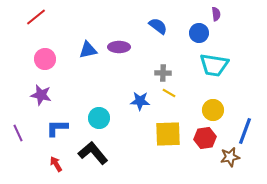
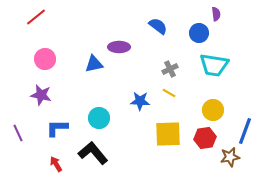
blue triangle: moved 6 px right, 14 px down
gray cross: moved 7 px right, 4 px up; rotated 28 degrees counterclockwise
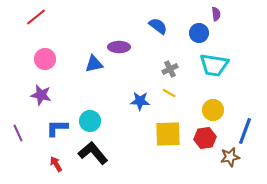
cyan circle: moved 9 px left, 3 px down
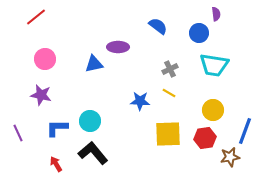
purple ellipse: moved 1 px left
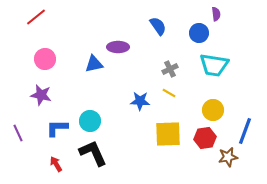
blue semicircle: rotated 18 degrees clockwise
black L-shape: rotated 16 degrees clockwise
brown star: moved 2 px left
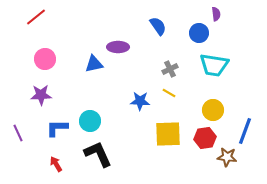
purple star: rotated 15 degrees counterclockwise
black L-shape: moved 5 px right, 1 px down
brown star: moved 1 px left; rotated 18 degrees clockwise
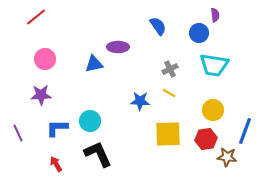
purple semicircle: moved 1 px left, 1 px down
red hexagon: moved 1 px right, 1 px down
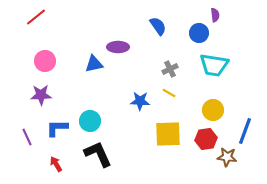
pink circle: moved 2 px down
purple line: moved 9 px right, 4 px down
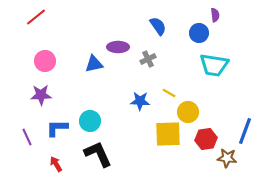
gray cross: moved 22 px left, 10 px up
yellow circle: moved 25 px left, 2 px down
brown star: moved 1 px down
